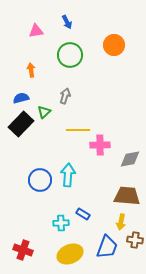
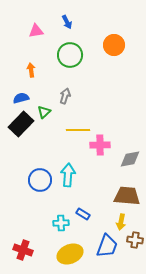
blue trapezoid: moved 1 px up
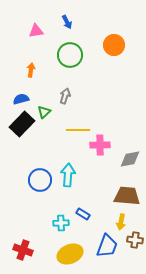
orange arrow: rotated 16 degrees clockwise
blue semicircle: moved 1 px down
black rectangle: moved 1 px right
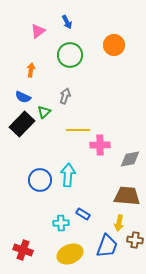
pink triangle: moved 2 px right; rotated 28 degrees counterclockwise
blue semicircle: moved 2 px right, 2 px up; rotated 140 degrees counterclockwise
yellow arrow: moved 2 px left, 1 px down
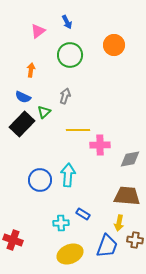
red cross: moved 10 px left, 10 px up
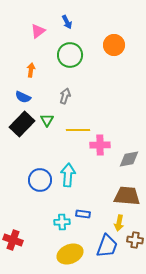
green triangle: moved 3 px right, 8 px down; rotated 16 degrees counterclockwise
gray diamond: moved 1 px left
blue rectangle: rotated 24 degrees counterclockwise
cyan cross: moved 1 px right, 1 px up
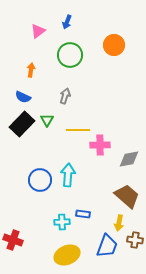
blue arrow: rotated 48 degrees clockwise
brown trapezoid: rotated 36 degrees clockwise
yellow ellipse: moved 3 px left, 1 px down
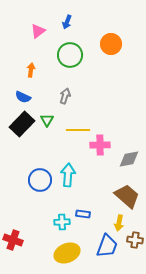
orange circle: moved 3 px left, 1 px up
yellow ellipse: moved 2 px up
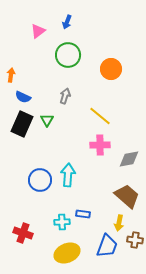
orange circle: moved 25 px down
green circle: moved 2 px left
orange arrow: moved 20 px left, 5 px down
black rectangle: rotated 20 degrees counterclockwise
yellow line: moved 22 px right, 14 px up; rotated 40 degrees clockwise
red cross: moved 10 px right, 7 px up
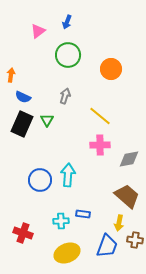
cyan cross: moved 1 px left, 1 px up
